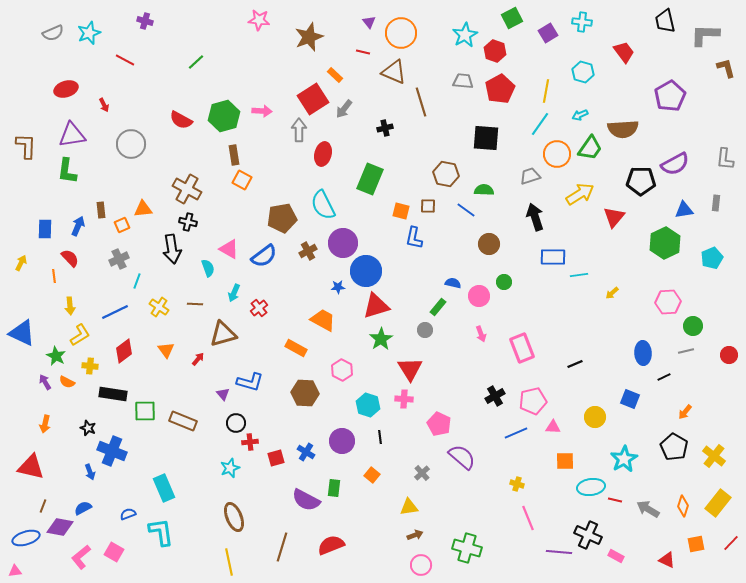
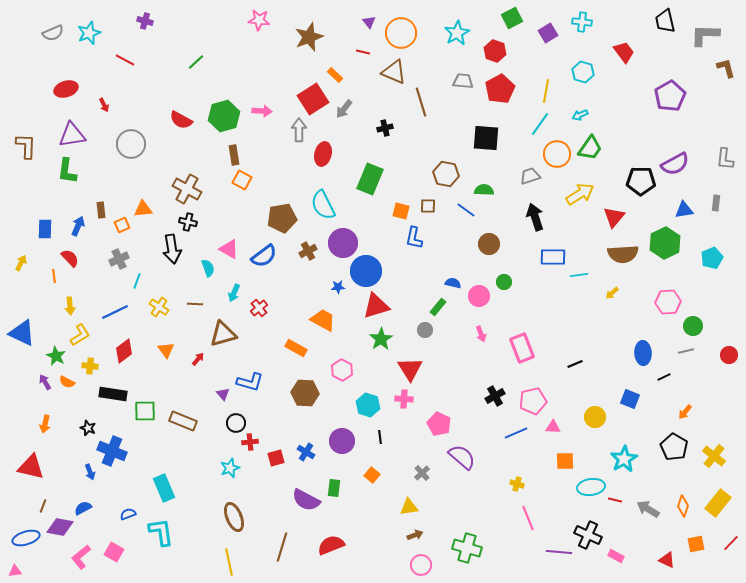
cyan star at (465, 35): moved 8 px left, 2 px up
brown semicircle at (623, 129): moved 125 px down
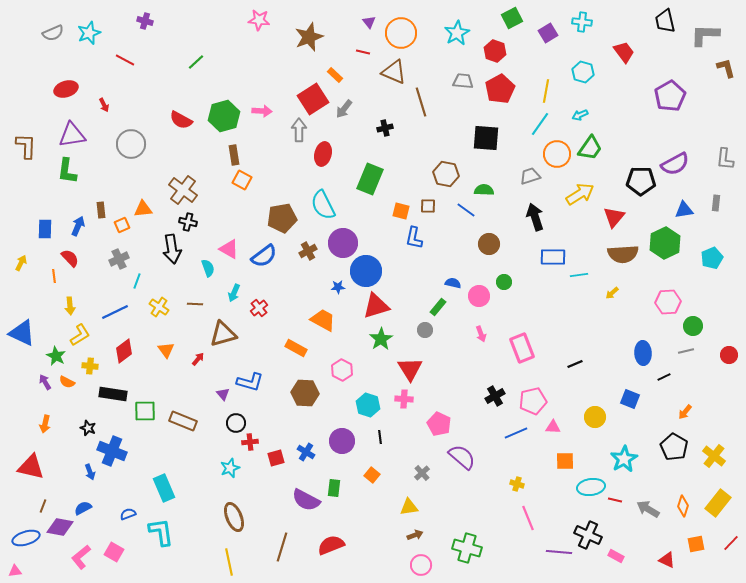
brown cross at (187, 189): moved 4 px left, 1 px down; rotated 8 degrees clockwise
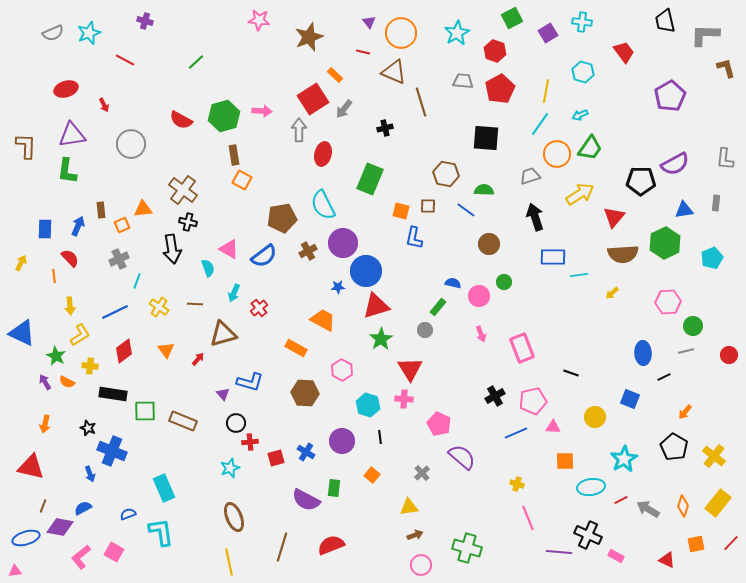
black line at (575, 364): moved 4 px left, 9 px down; rotated 42 degrees clockwise
blue arrow at (90, 472): moved 2 px down
red line at (615, 500): moved 6 px right; rotated 40 degrees counterclockwise
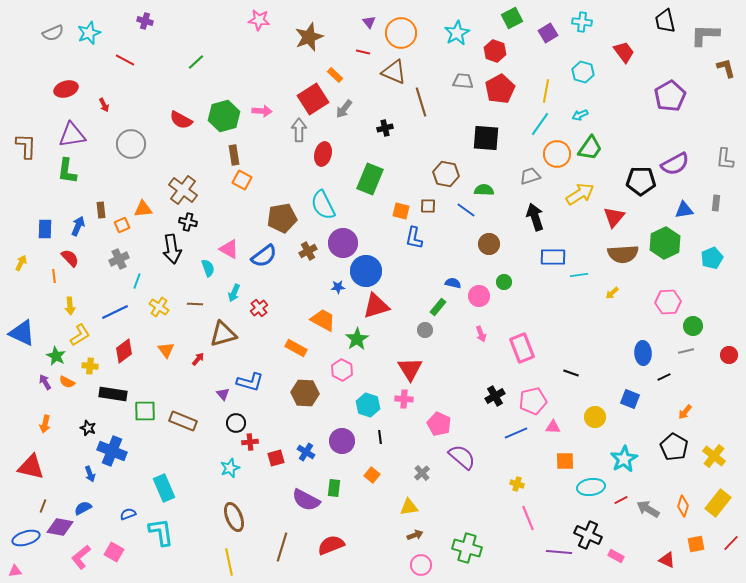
green star at (381, 339): moved 24 px left
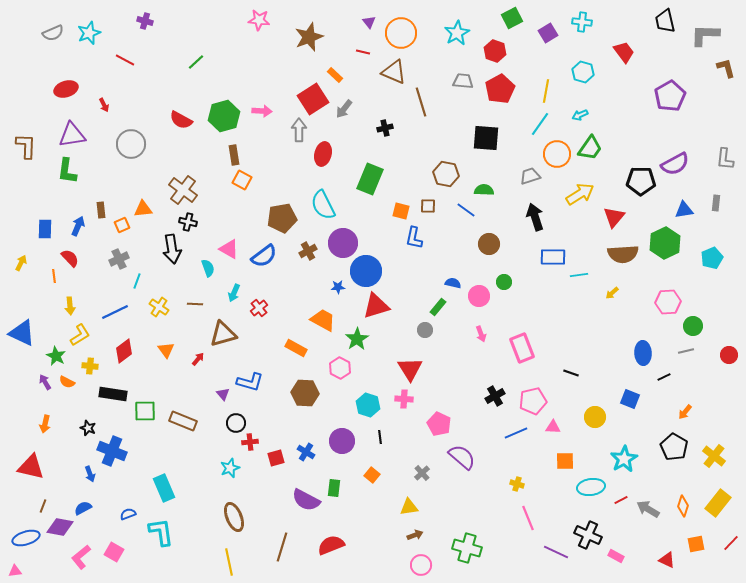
pink hexagon at (342, 370): moved 2 px left, 2 px up
purple line at (559, 552): moved 3 px left; rotated 20 degrees clockwise
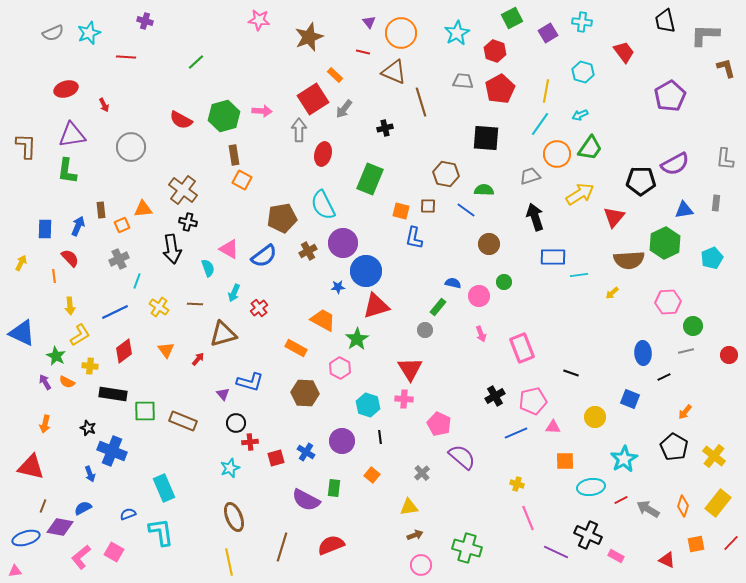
red line at (125, 60): moved 1 px right, 3 px up; rotated 24 degrees counterclockwise
gray circle at (131, 144): moved 3 px down
brown semicircle at (623, 254): moved 6 px right, 6 px down
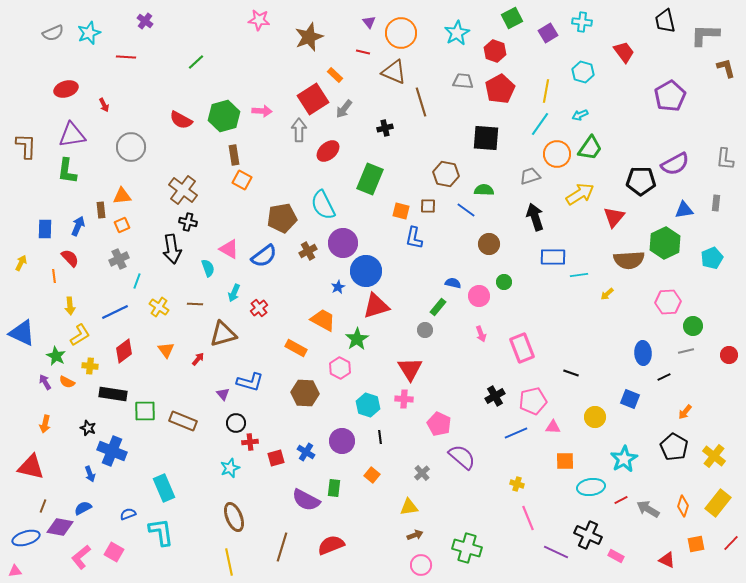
purple cross at (145, 21): rotated 21 degrees clockwise
red ellipse at (323, 154): moved 5 px right, 3 px up; rotated 35 degrees clockwise
orange triangle at (143, 209): moved 21 px left, 13 px up
blue star at (338, 287): rotated 24 degrees counterclockwise
yellow arrow at (612, 293): moved 5 px left, 1 px down
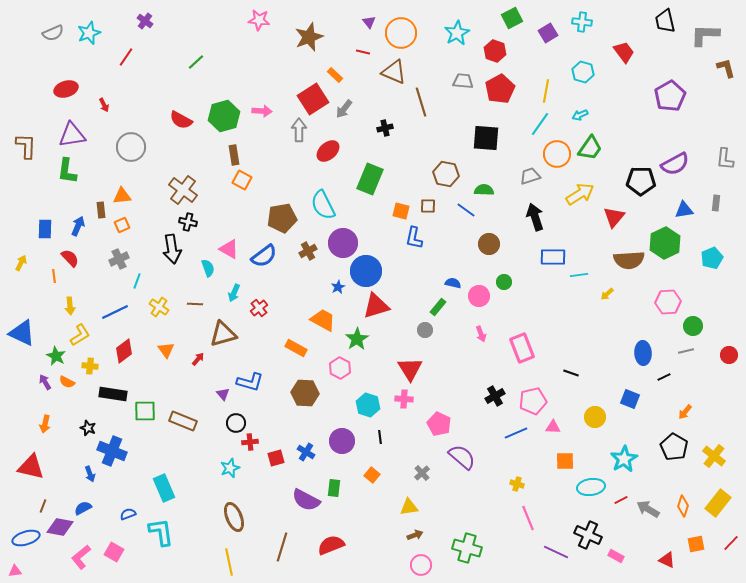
red line at (126, 57): rotated 60 degrees counterclockwise
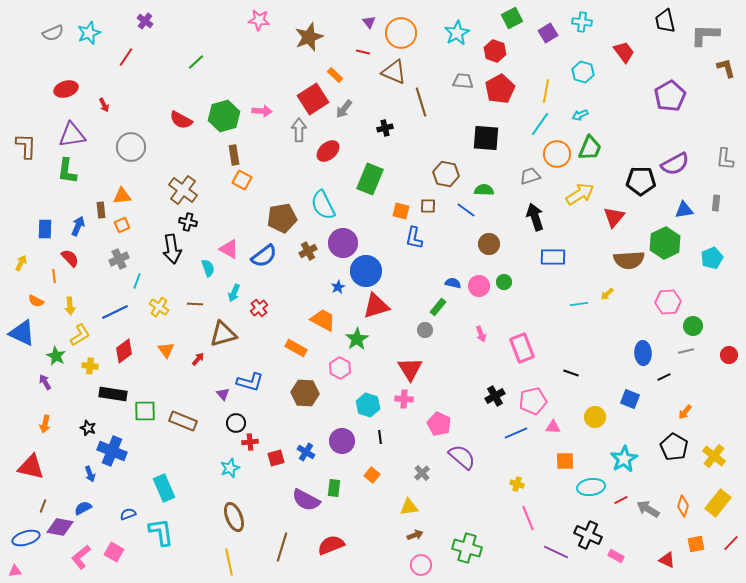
green trapezoid at (590, 148): rotated 12 degrees counterclockwise
cyan line at (579, 275): moved 29 px down
pink circle at (479, 296): moved 10 px up
orange semicircle at (67, 382): moved 31 px left, 81 px up
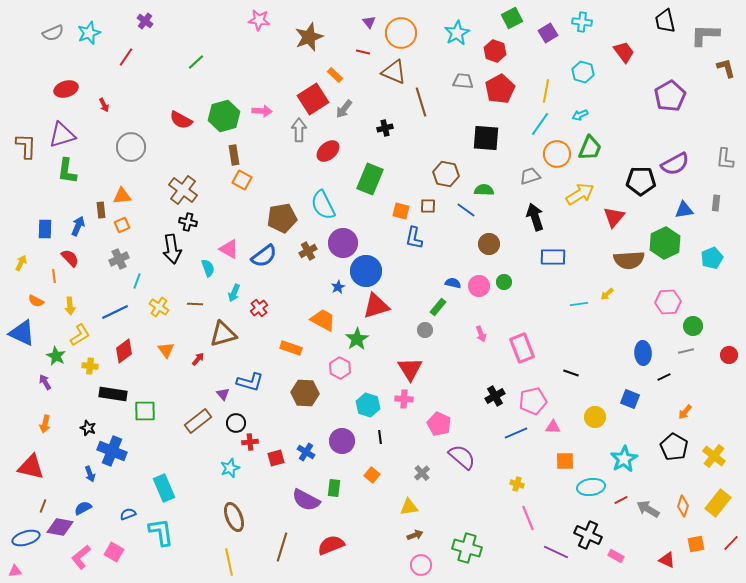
purple triangle at (72, 135): moved 10 px left; rotated 8 degrees counterclockwise
orange rectangle at (296, 348): moved 5 px left; rotated 10 degrees counterclockwise
brown rectangle at (183, 421): moved 15 px right; rotated 60 degrees counterclockwise
